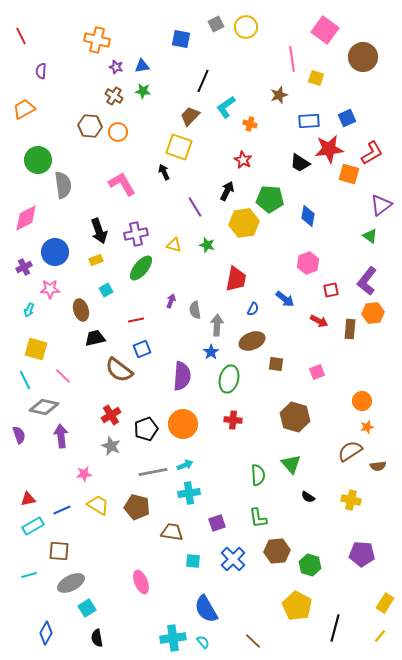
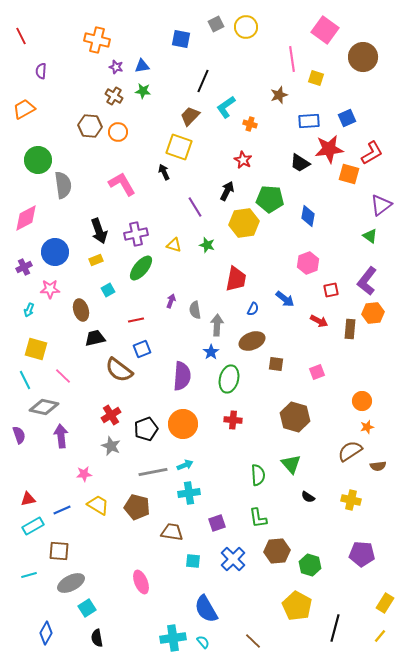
cyan square at (106, 290): moved 2 px right
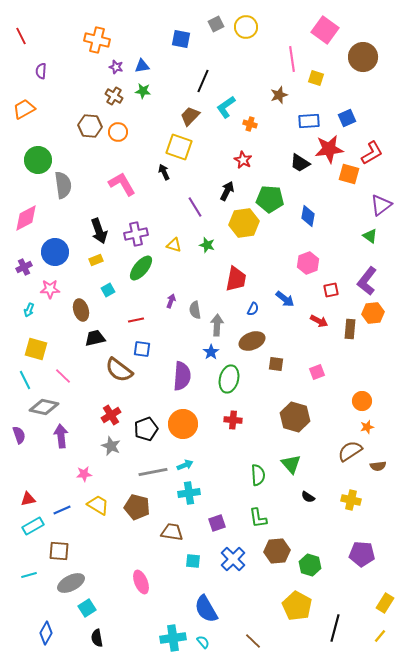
blue square at (142, 349): rotated 30 degrees clockwise
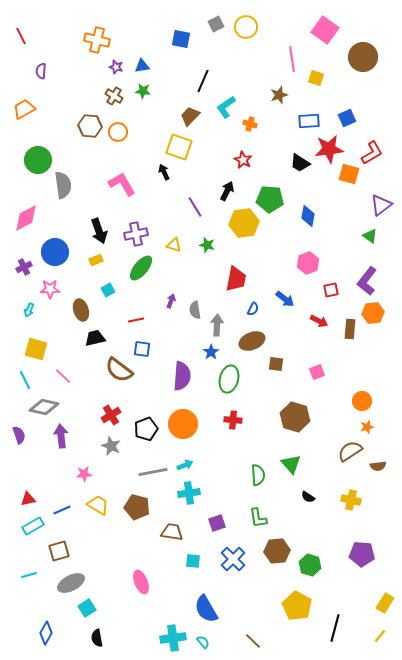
brown square at (59, 551): rotated 20 degrees counterclockwise
